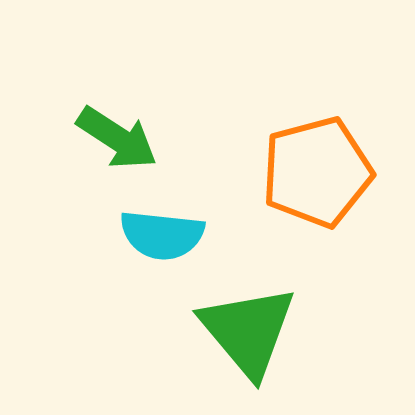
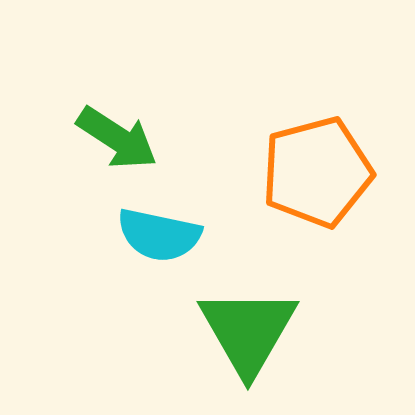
cyan semicircle: moved 3 px left; rotated 6 degrees clockwise
green triangle: rotated 10 degrees clockwise
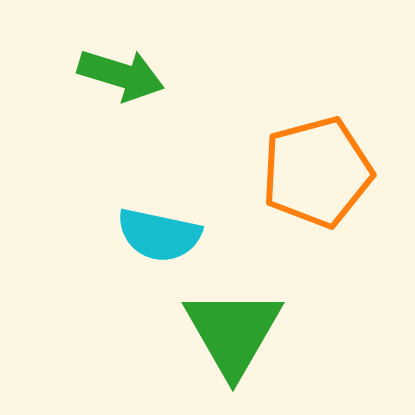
green arrow: moved 4 px right, 63 px up; rotated 16 degrees counterclockwise
green triangle: moved 15 px left, 1 px down
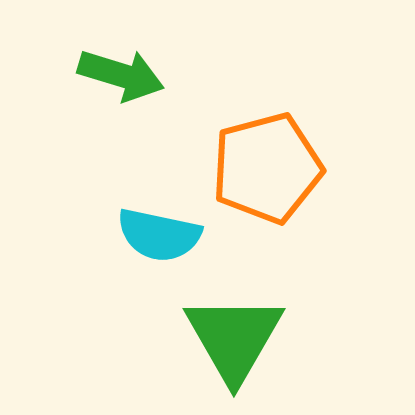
orange pentagon: moved 50 px left, 4 px up
green triangle: moved 1 px right, 6 px down
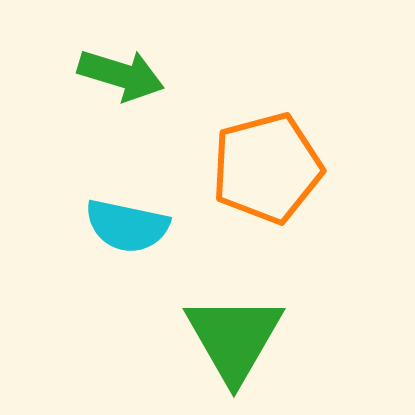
cyan semicircle: moved 32 px left, 9 px up
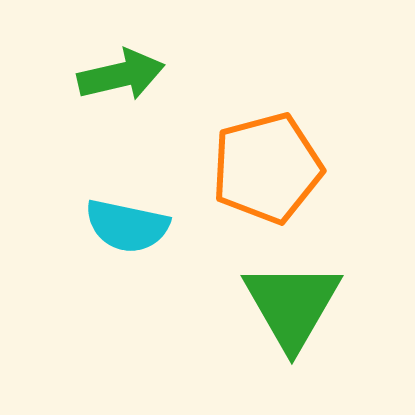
green arrow: rotated 30 degrees counterclockwise
green triangle: moved 58 px right, 33 px up
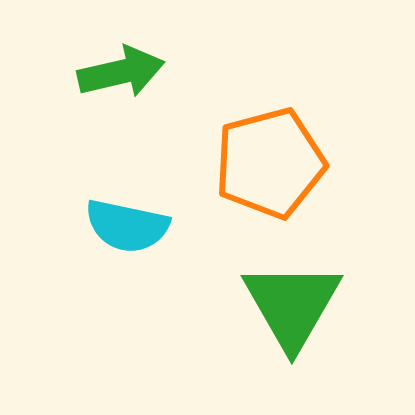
green arrow: moved 3 px up
orange pentagon: moved 3 px right, 5 px up
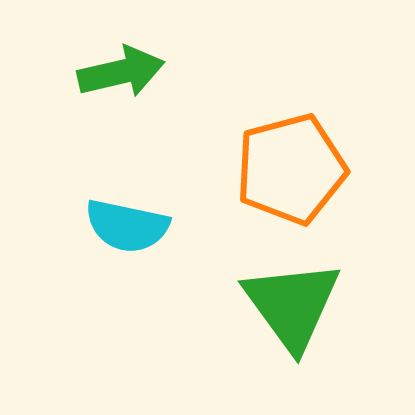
orange pentagon: moved 21 px right, 6 px down
green triangle: rotated 6 degrees counterclockwise
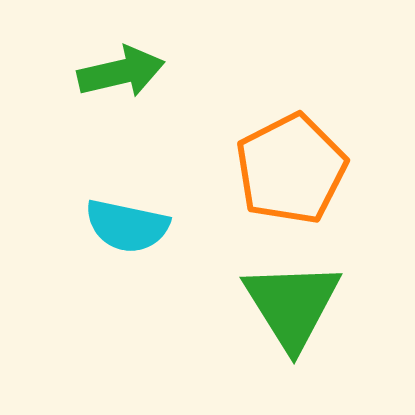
orange pentagon: rotated 12 degrees counterclockwise
green triangle: rotated 4 degrees clockwise
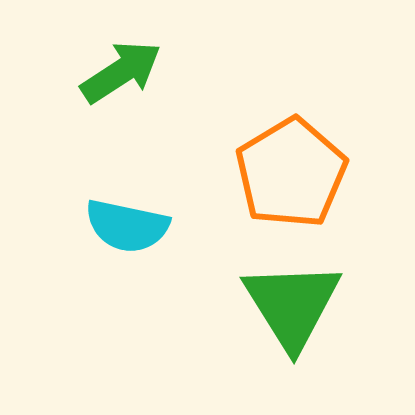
green arrow: rotated 20 degrees counterclockwise
orange pentagon: moved 4 px down; rotated 4 degrees counterclockwise
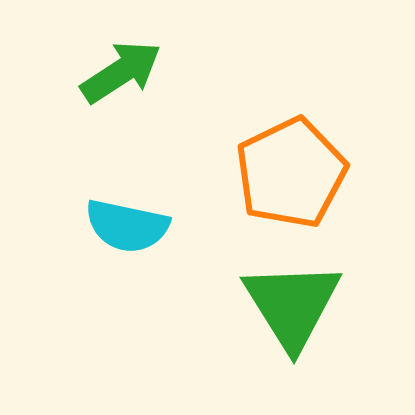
orange pentagon: rotated 5 degrees clockwise
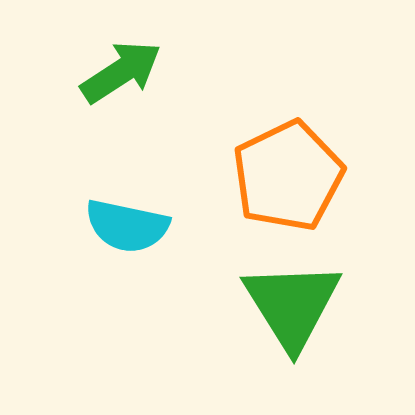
orange pentagon: moved 3 px left, 3 px down
